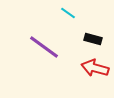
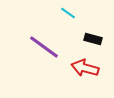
red arrow: moved 10 px left
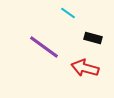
black rectangle: moved 1 px up
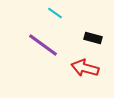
cyan line: moved 13 px left
purple line: moved 1 px left, 2 px up
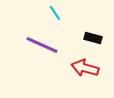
cyan line: rotated 21 degrees clockwise
purple line: moved 1 px left; rotated 12 degrees counterclockwise
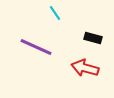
purple line: moved 6 px left, 2 px down
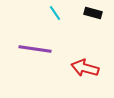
black rectangle: moved 25 px up
purple line: moved 1 px left, 2 px down; rotated 16 degrees counterclockwise
